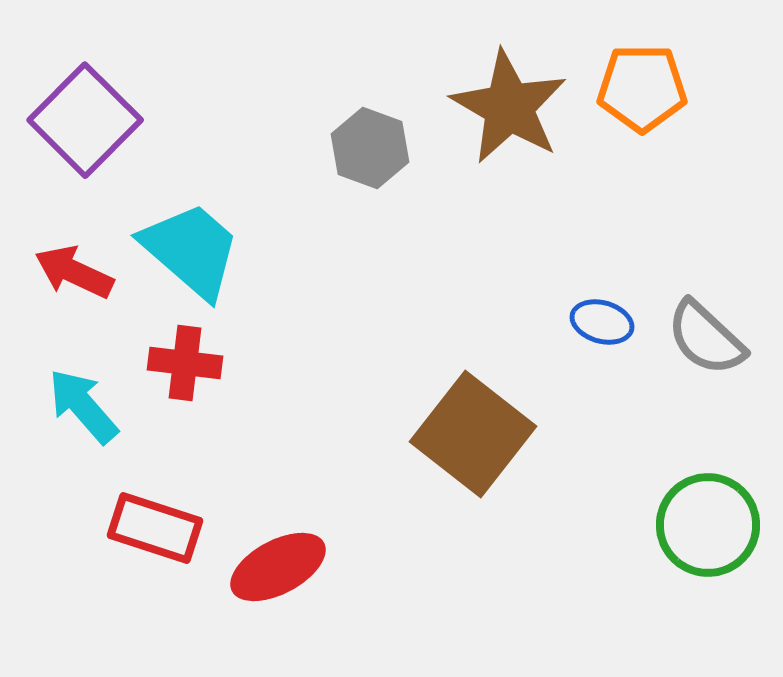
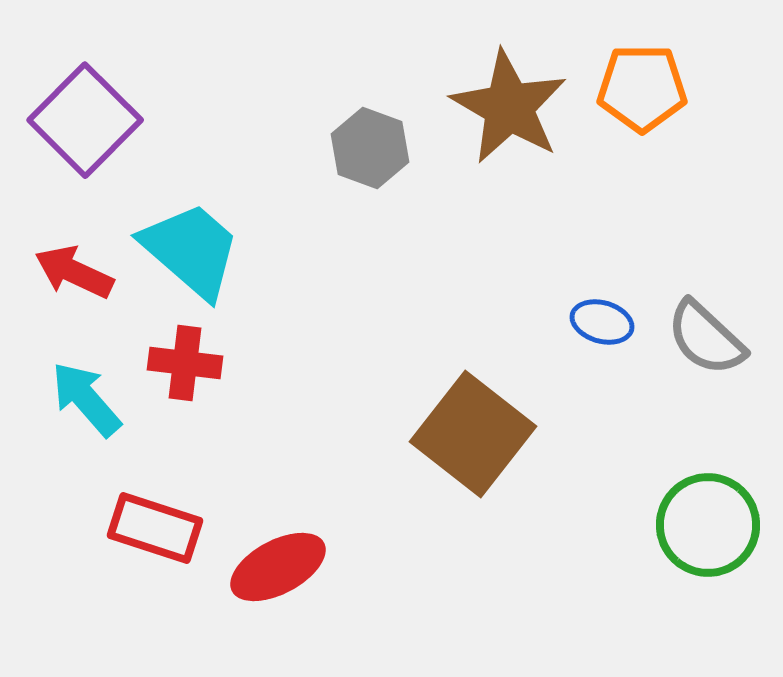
cyan arrow: moved 3 px right, 7 px up
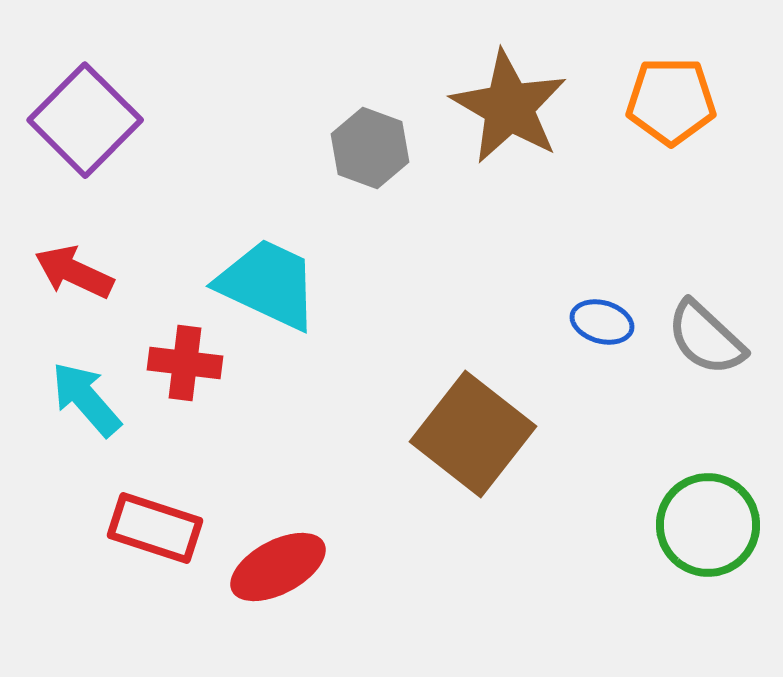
orange pentagon: moved 29 px right, 13 px down
cyan trapezoid: moved 77 px right, 34 px down; rotated 16 degrees counterclockwise
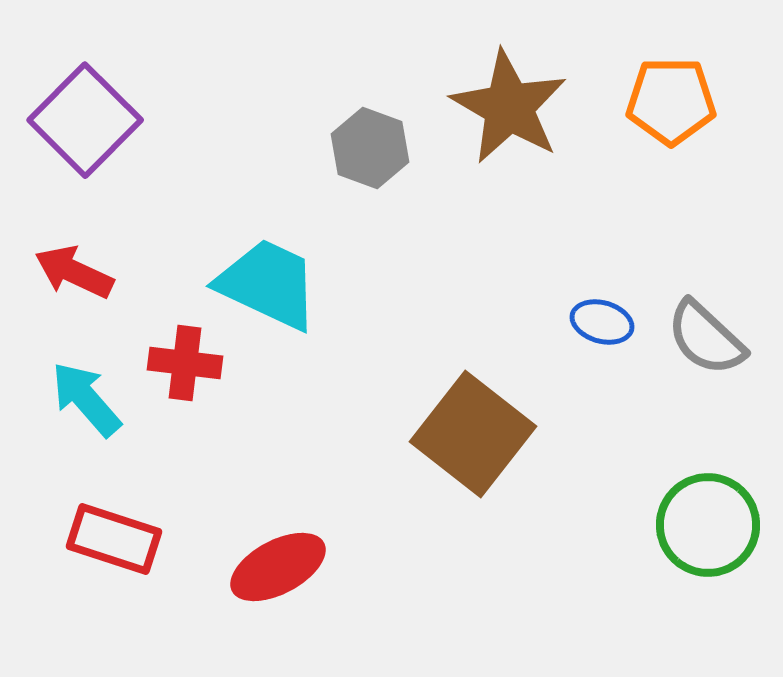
red rectangle: moved 41 px left, 11 px down
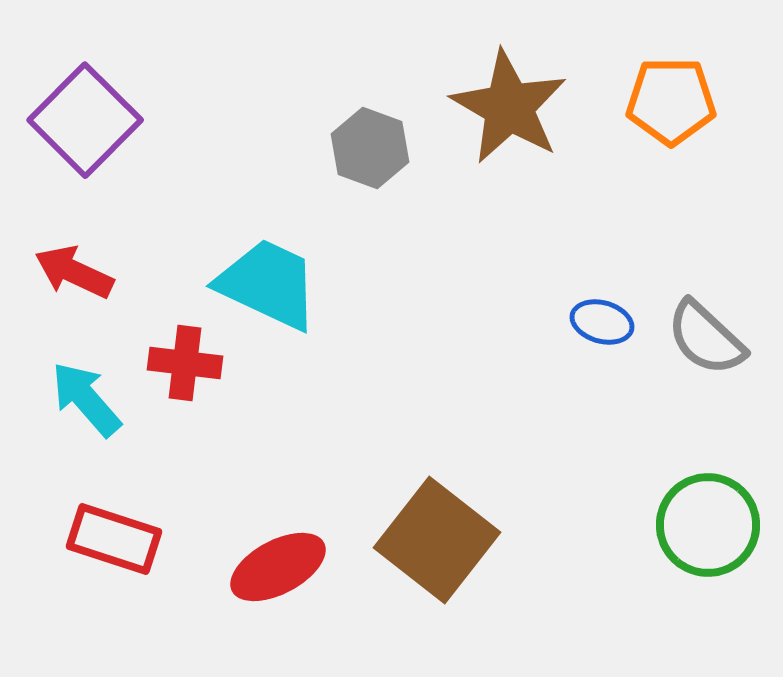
brown square: moved 36 px left, 106 px down
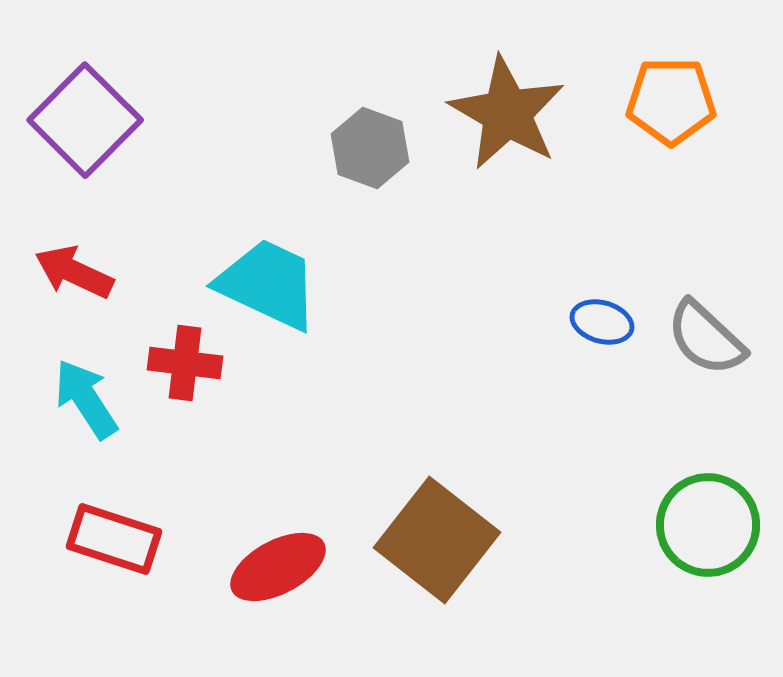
brown star: moved 2 px left, 6 px down
cyan arrow: rotated 8 degrees clockwise
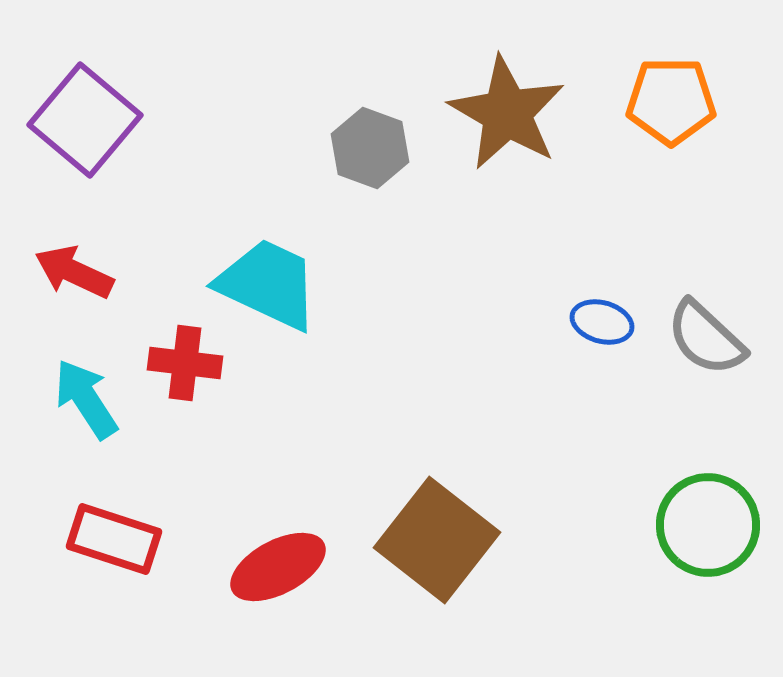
purple square: rotated 5 degrees counterclockwise
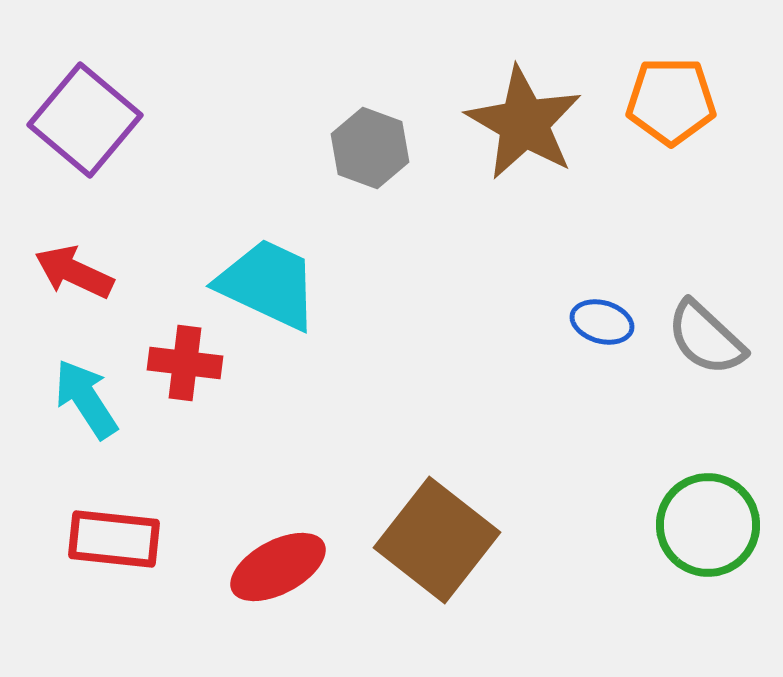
brown star: moved 17 px right, 10 px down
red rectangle: rotated 12 degrees counterclockwise
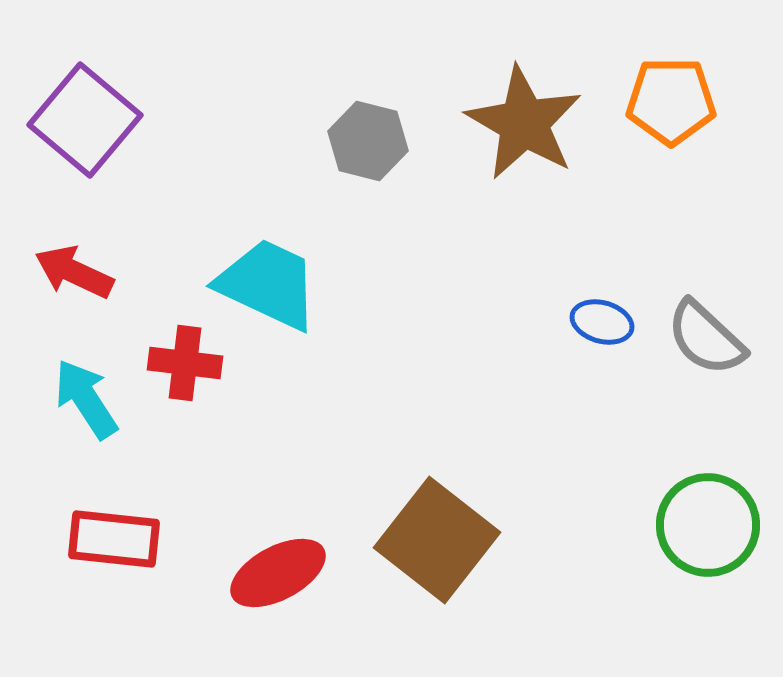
gray hexagon: moved 2 px left, 7 px up; rotated 6 degrees counterclockwise
red ellipse: moved 6 px down
